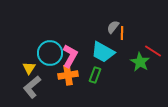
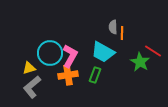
gray semicircle: rotated 40 degrees counterclockwise
yellow triangle: rotated 40 degrees clockwise
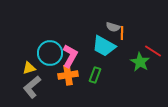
gray semicircle: rotated 72 degrees counterclockwise
cyan trapezoid: moved 1 px right, 6 px up
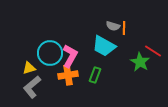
gray semicircle: moved 1 px up
orange line: moved 2 px right, 5 px up
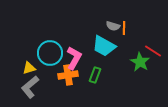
pink L-shape: moved 4 px right, 2 px down
gray L-shape: moved 2 px left
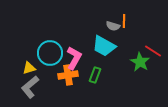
orange line: moved 7 px up
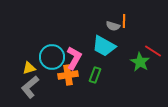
cyan circle: moved 2 px right, 4 px down
